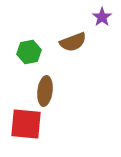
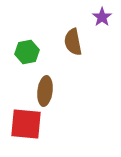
brown semicircle: rotated 100 degrees clockwise
green hexagon: moved 2 px left
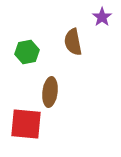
brown ellipse: moved 5 px right, 1 px down
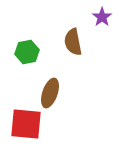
brown ellipse: moved 1 px down; rotated 12 degrees clockwise
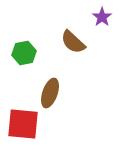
brown semicircle: rotated 36 degrees counterclockwise
green hexagon: moved 3 px left, 1 px down
red square: moved 3 px left
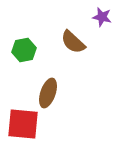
purple star: rotated 24 degrees counterclockwise
green hexagon: moved 3 px up
brown ellipse: moved 2 px left
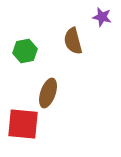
brown semicircle: moved 1 px up; rotated 32 degrees clockwise
green hexagon: moved 1 px right, 1 px down
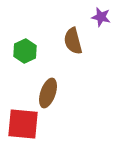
purple star: moved 1 px left
green hexagon: rotated 15 degrees counterclockwise
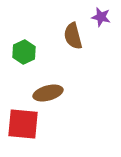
brown semicircle: moved 5 px up
green hexagon: moved 1 px left, 1 px down
brown ellipse: rotated 56 degrees clockwise
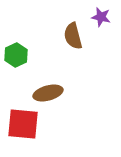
green hexagon: moved 8 px left, 3 px down
